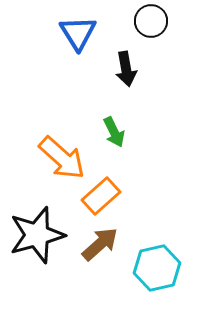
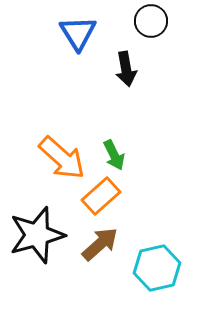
green arrow: moved 23 px down
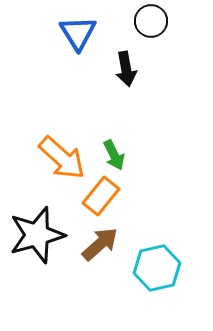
orange rectangle: rotated 9 degrees counterclockwise
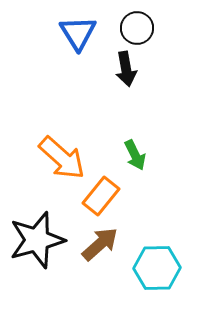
black circle: moved 14 px left, 7 px down
green arrow: moved 21 px right
black star: moved 5 px down
cyan hexagon: rotated 12 degrees clockwise
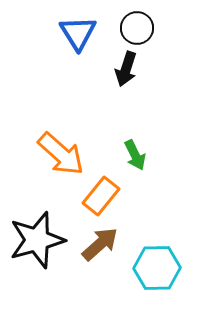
black arrow: rotated 28 degrees clockwise
orange arrow: moved 1 px left, 4 px up
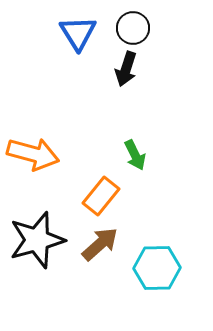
black circle: moved 4 px left
orange arrow: moved 28 px left; rotated 27 degrees counterclockwise
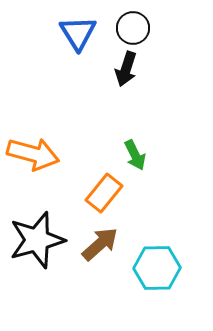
orange rectangle: moved 3 px right, 3 px up
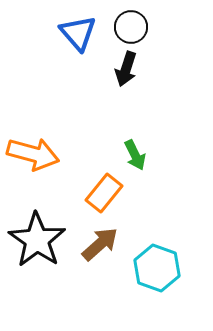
black circle: moved 2 px left, 1 px up
blue triangle: rotated 9 degrees counterclockwise
black star: rotated 22 degrees counterclockwise
cyan hexagon: rotated 21 degrees clockwise
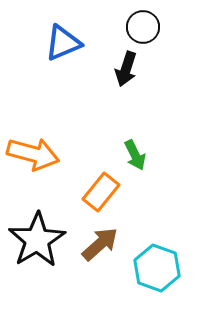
black circle: moved 12 px right
blue triangle: moved 15 px left, 10 px down; rotated 48 degrees clockwise
orange rectangle: moved 3 px left, 1 px up
black star: rotated 6 degrees clockwise
